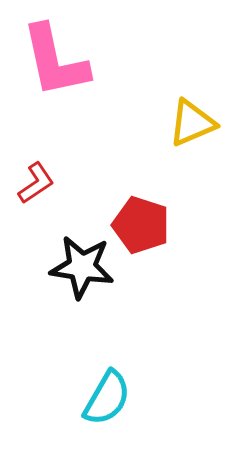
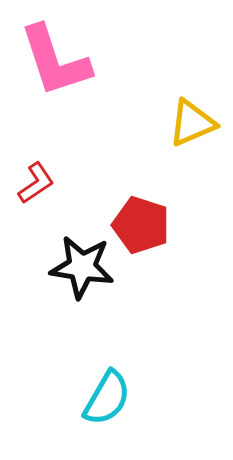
pink L-shape: rotated 6 degrees counterclockwise
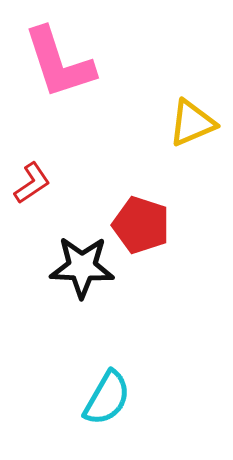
pink L-shape: moved 4 px right, 2 px down
red L-shape: moved 4 px left
black star: rotated 6 degrees counterclockwise
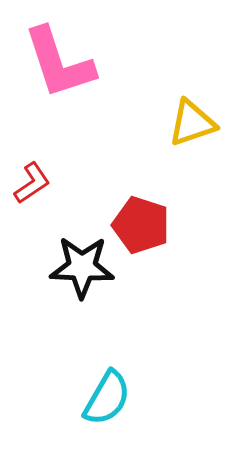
yellow triangle: rotated 4 degrees clockwise
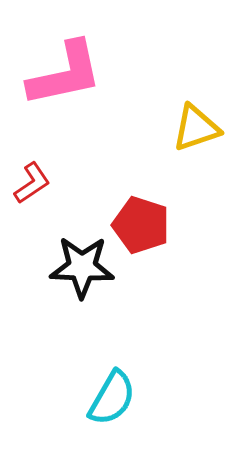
pink L-shape: moved 6 px right, 11 px down; rotated 84 degrees counterclockwise
yellow triangle: moved 4 px right, 5 px down
cyan semicircle: moved 5 px right
